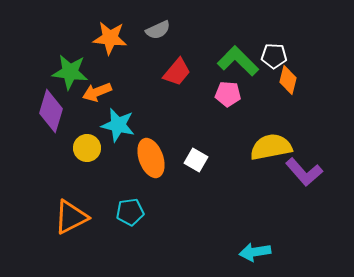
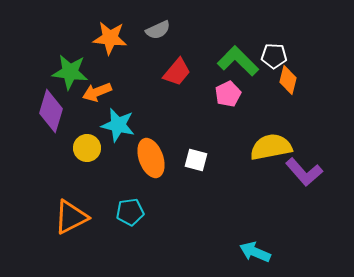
pink pentagon: rotated 30 degrees counterclockwise
white square: rotated 15 degrees counterclockwise
cyan arrow: rotated 32 degrees clockwise
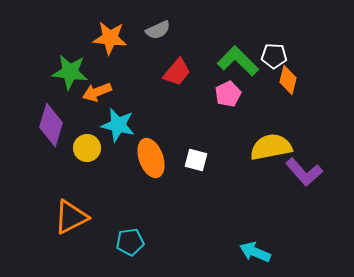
purple diamond: moved 14 px down
cyan pentagon: moved 30 px down
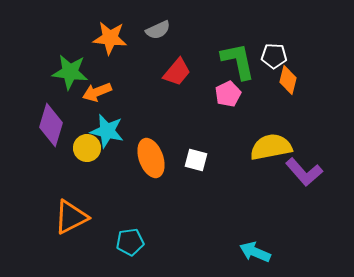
green L-shape: rotated 33 degrees clockwise
cyan star: moved 11 px left, 6 px down
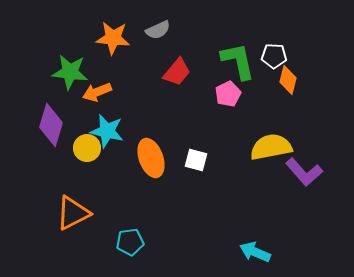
orange star: moved 3 px right
orange triangle: moved 2 px right, 4 px up
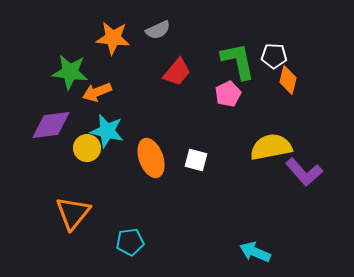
purple diamond: rotated 66 degrees clockwise
orange triangle: rotated 24 degrees counterclockwise
